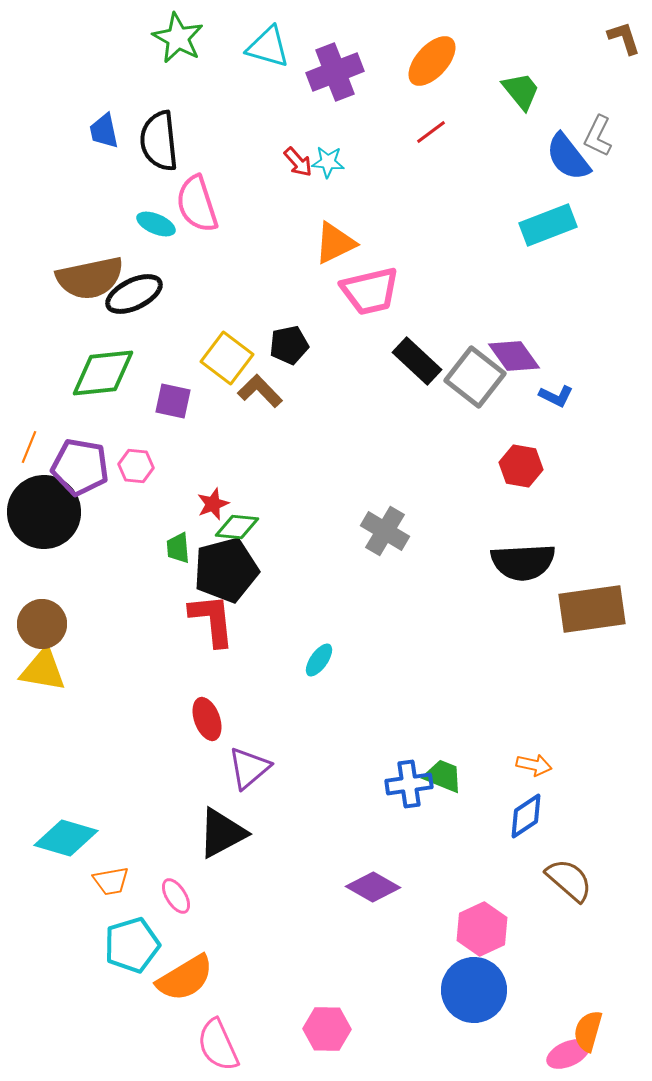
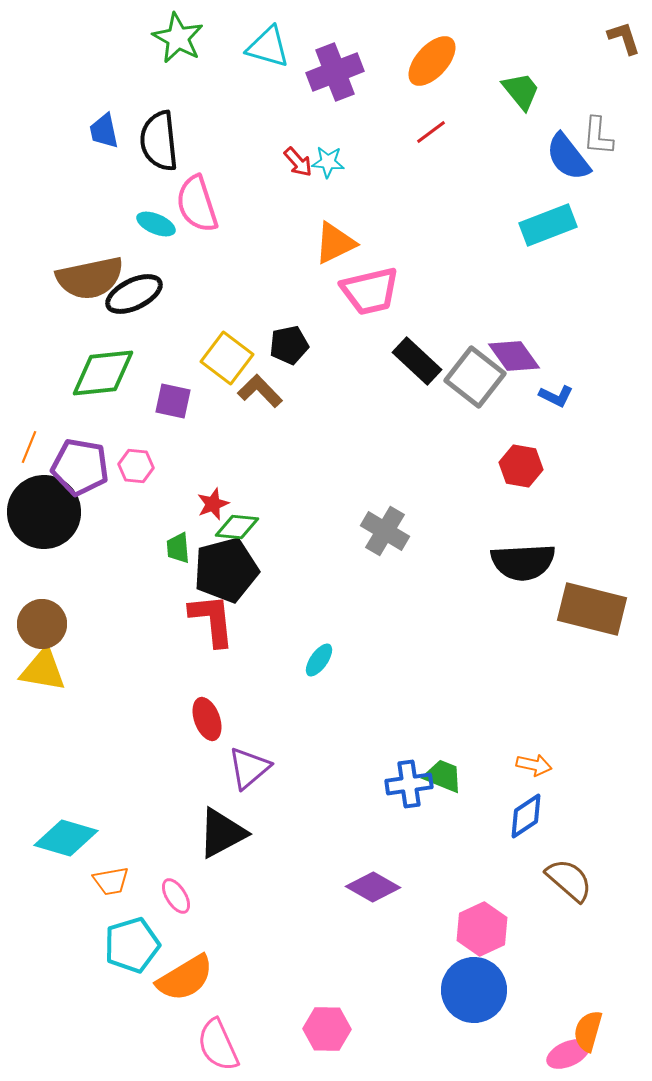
gray L-shape at (598, 136): rotated 21 degrees counterclockwise
brown rectangle at (592, 609): rotated 22 degrees clockwise
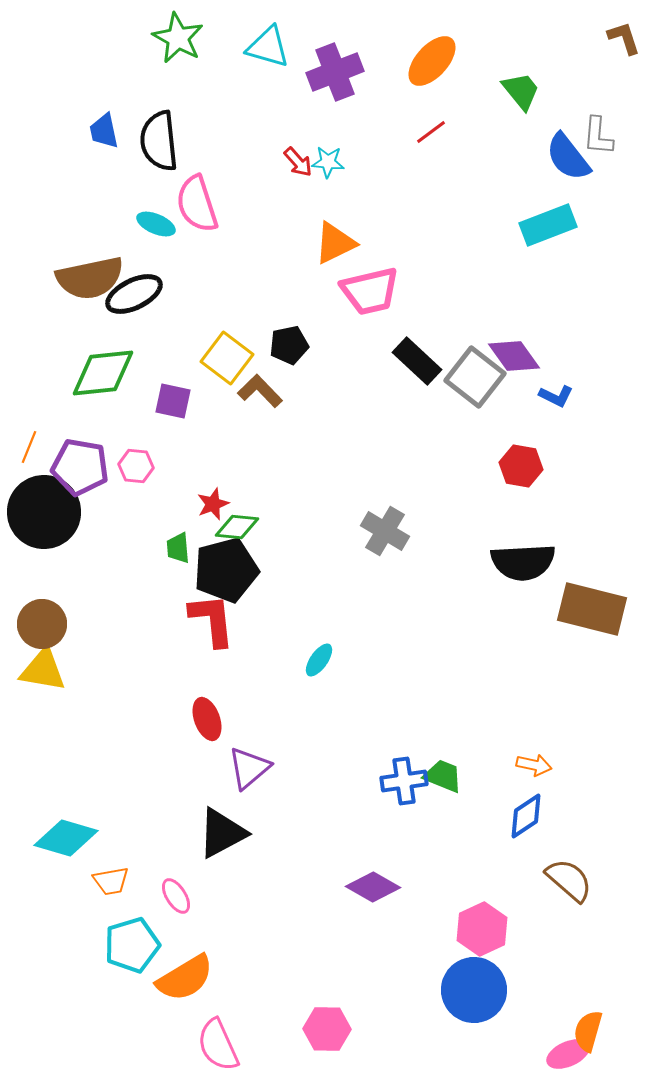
blue cross at (409, 784): moved 5 px left, 3 px up
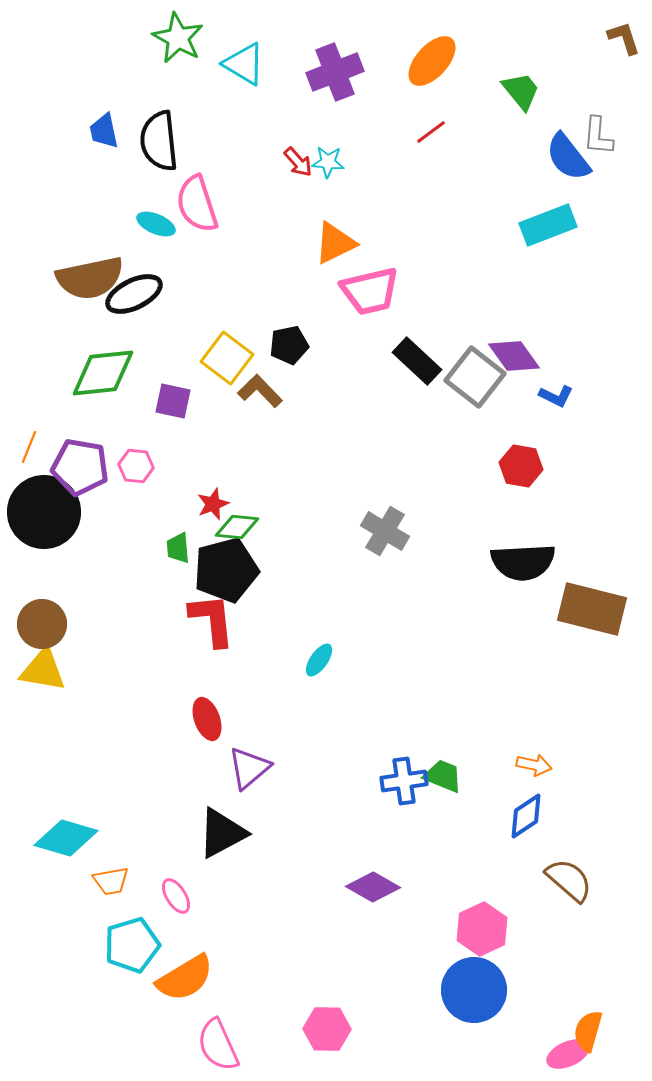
cyan triangle at (268, 47): moved 24 px left, 17 px down; rotated 15 degrees clockwise
